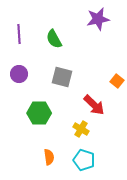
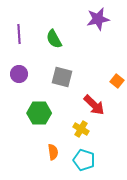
orange semicircle: moved 4 px right, 5 px up
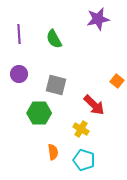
gray square: moved 6 px left, 8 px down
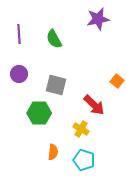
orange semicircle: rotated 14 degrees clockwise
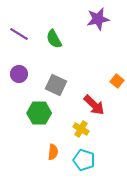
purple line: rotated 54 degrees counterclockwise
gray square: rotated 10 degrees clockwise
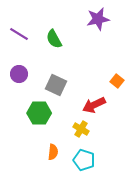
red arrow: rotated 110 degrees clockwise
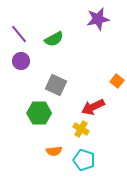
purple line: rotated 18 degrees clockwise
green semicircle: rotated 90 degrees counterclockwise
purple circle: moved 2 px right, 13 px up
red arrow: moved 1 px left, 2 px down
orange semicircle: moved 1 px right, 1 px up; rotated 77 degrees clockwise
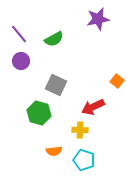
green hexagon: rotated 15 degrees clockwise
yellow cross: moved 1 px left, 1 px down; rotated 28 degrees counterclockwise
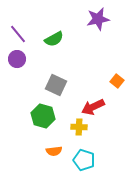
purple line: moved 1 px left
purple circle: moved 4 px left, 2 px up
green hexagon: moved 4 px right, 3 px down
yellow cross: moved 1 px left, 3 px up
